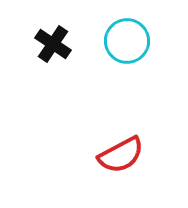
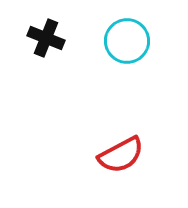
black cross: moved 7 px left, 6 px up; rotated 12 degrees counterclockwise
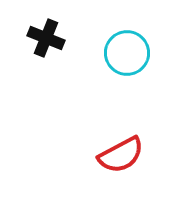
cyan circle: moved 12 px down
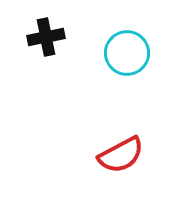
black cross: moved 1 px up; rotated 33 degrees counterclockwise
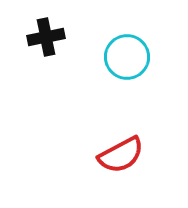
cyan circle: moved 4 px down
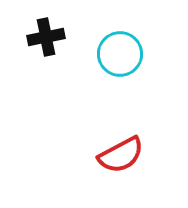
cyan circle: moved 7 px left, 3 px up
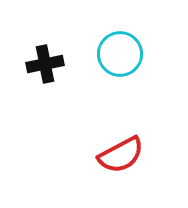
black cross: moved 1 px left, 27 px down
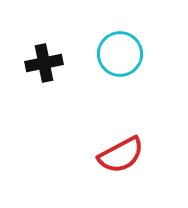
black cross: moved 1 px left, 1 px up
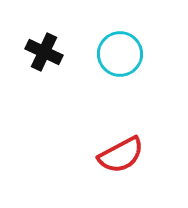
black cross: moved 11 px up; rotated 36 degrees clockwise
